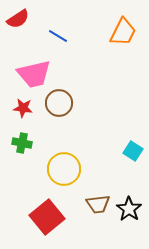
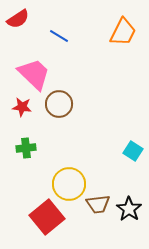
blue line: moved 1 px right
pink trapezoid: rotated 123 degrees counterclockwise
brown circle: moved 1 px down
red star: moved 1 px left, 1 px up
green cross: moved 4 px right, 5 px down; rotated 18 degrees counterclockwise
yellow circle: moved 5 px right, 15 px down
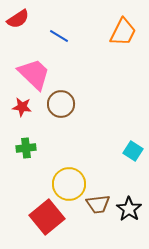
brown circle: moved 2 px right
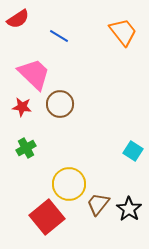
orange trapezoid: rotated 64 degrees counterclockwise
brown circle: moved 1 px left
green cross: rotated 24 degrees counterclockwise
brown trapezoid: rotated 135 degrees clockwise
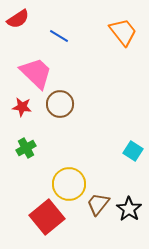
pink trapezoid: moved 2 px right, 1 px up
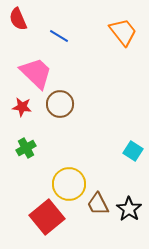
red semicircle: rotated 100 degrees clockwise
brown trapezoid: rotated 65 degrees counterclockwise
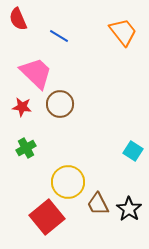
yellow circle: moved 1 px left, 2 px up
